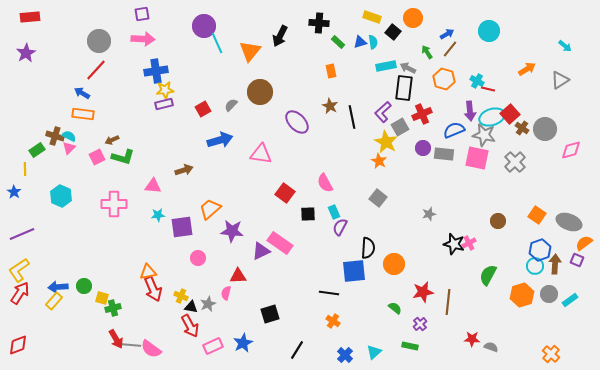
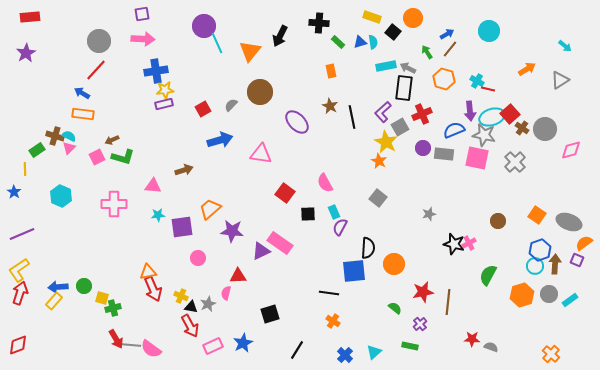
red arrow at (20, 293): rotated 15 degrees counterclockwise
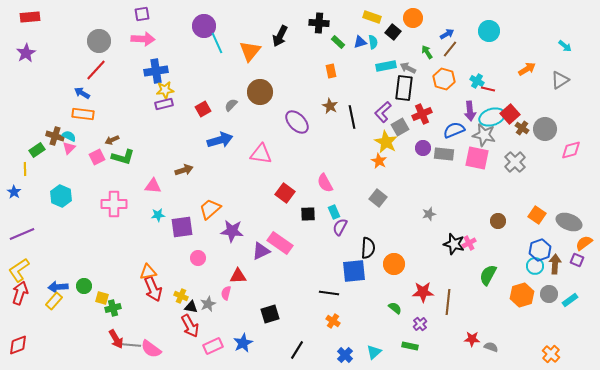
red star at (423, 292): rotated 10 degrees clockwise
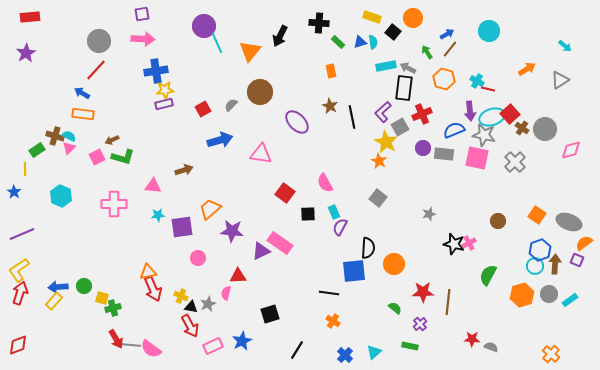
blue star at (243, 343): moved 1 px left, 2 px up
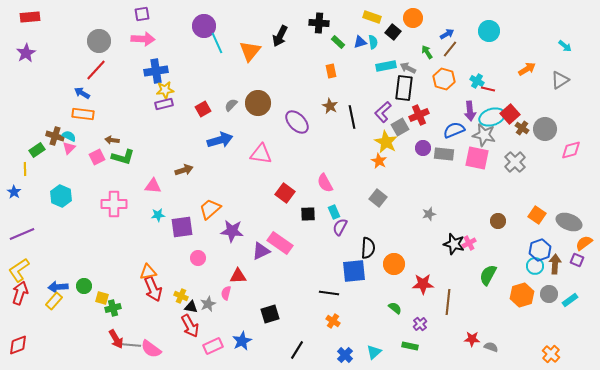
brown circle at (260, 92): moved 2 px left, 11 px down
red cross at (422, 114): moved 3 px left, 1 px down
brown arrow at (112, 140): rotated 32 degrees clockwise
red star at (423, 292): moved 8 px up
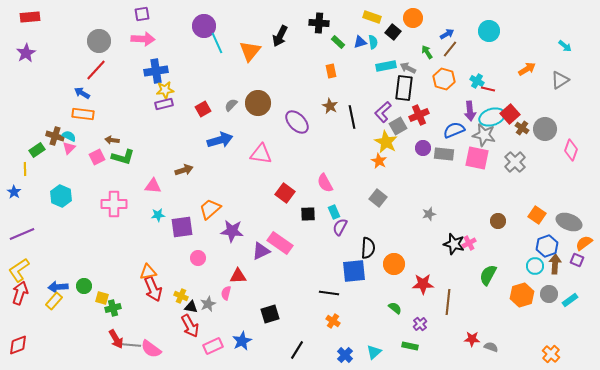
gray square at (400, 127): moved 2 px left, 1 px up
pink diamond at (571, 150): rotated 55 degrees counterclockwise
blue hexagon at (540, 250): moved 7 px right, 4 px up
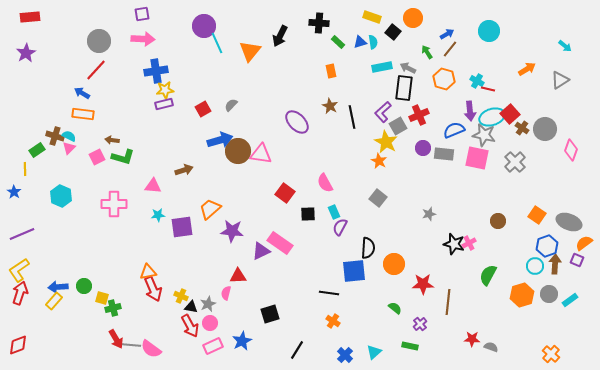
cyan rectangle at (386, 66): moved 4 px left, 1 px down
brown circle at (258, 103): moved 20 px left, 48 px down
pink circle at (198, 258): moved 12 px right, 65 px down
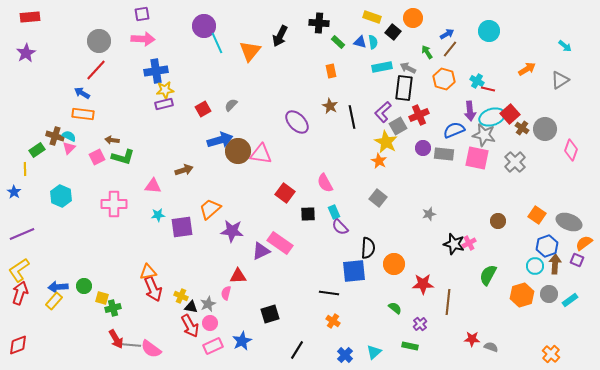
blue triangle at (360, 42): rotated 32 degrees clockwise
purple semicircle at (340, 227): rotated 72 degrees counterclockwise
